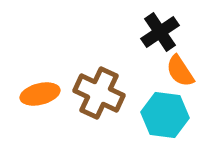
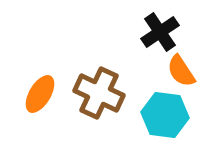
orange semicircle: moved 1 px right
orange ellipse: rotated 45 degrees counterclockwise
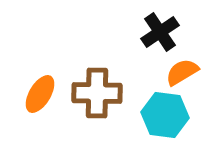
orange semicircle: moved 1 px right, 1 px down; rotated 92 degrees clockwise
brown cross: moved 2 px left; rotated 24 degrees counterclockwise
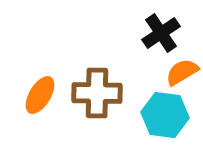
black cross: moved 1 px right, 1 px down
orange ellipse: moved 1 px down
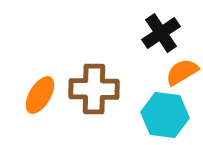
brown cross: moved 3 px left, 4 px up
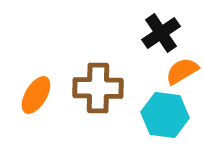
orange semicircle: moved 1 px up
brown cross: moved 4 px right, 1 px up
orange ellipse: moved 4 px left
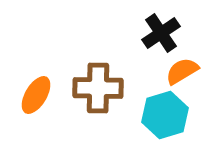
cyan hexagon: rotated 24 degrees counterclockwise
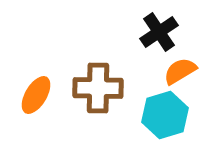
black cross: moved 2 px left, 1 px up
orange semicircle: moved 2 px left
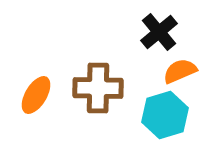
black cross: rotated 6 degrees counterclockwise
orange semicircle: rotated 8 degrees clockwise
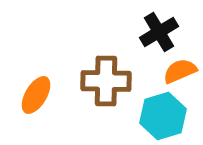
black cross: rotated 9 degrees clockwise
brown cross: moved 8 px right, 7 px up
cyan hexagon: moved 2 px left, 1 px down
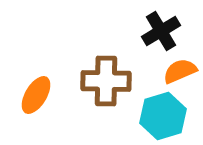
black cross: moved 2 px right, 1 px up
